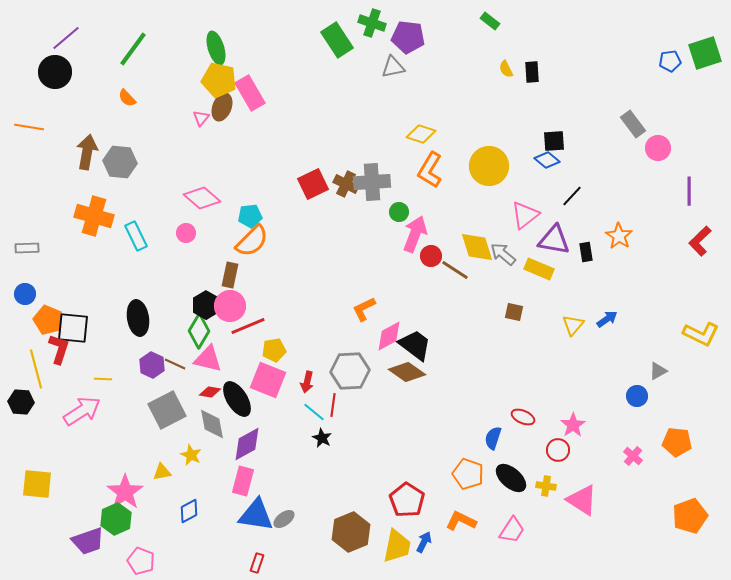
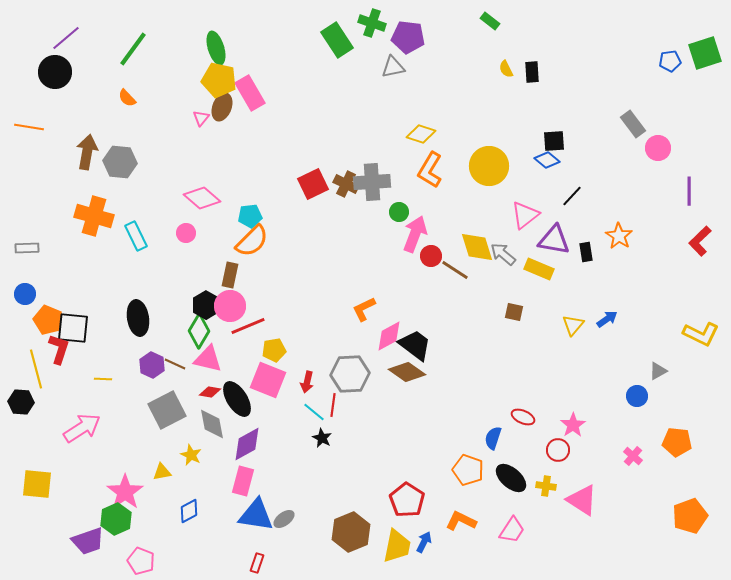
gray hexagon at (350, 371): moved 3 px down
pink arrow at (82, 411): moved 17 px down
orange pentagon at (468, 474): moved 4 px up
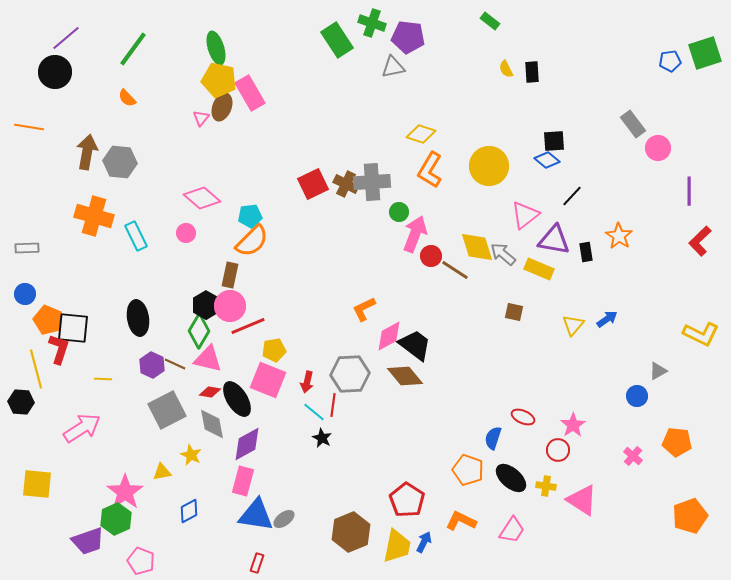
brown diamond at (407, 372): moved 2 px left, 4 px down; rotated 15 degrees clockwise
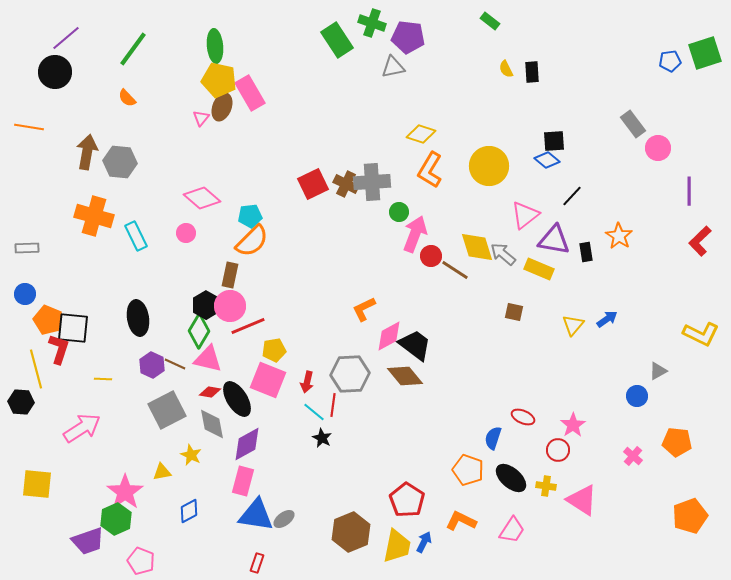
green ellipse at (216, 48): moved 1 px left, 2 px up; rotated 12 degrees clockwise
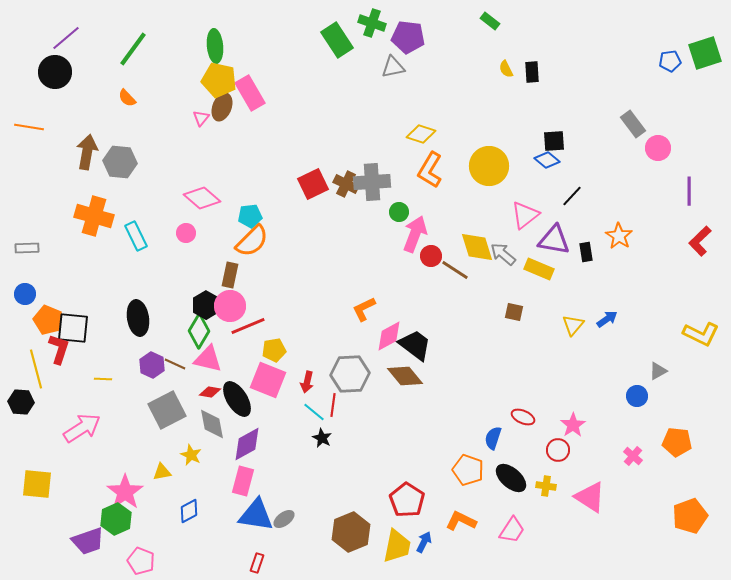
pink triangle at (582, 500): moved 8 px right, 3 px up
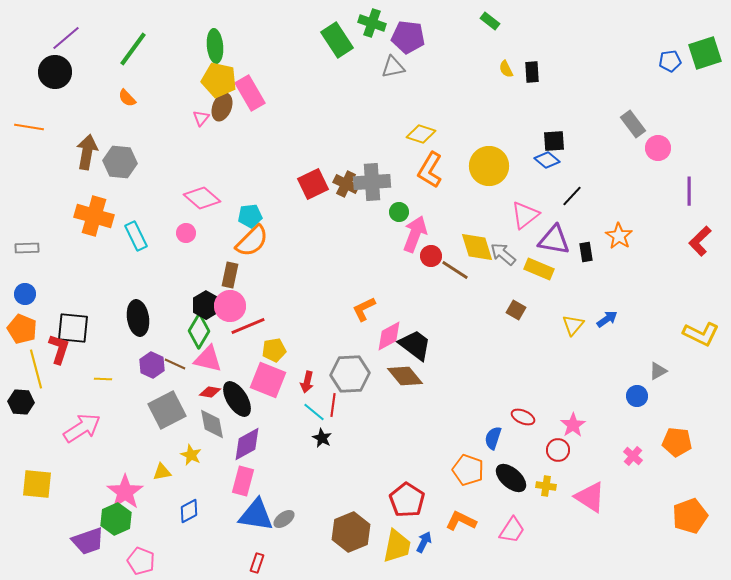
brown square at (514, 312): moved 2 px right, 2 px up; rotated 18 degrees clockwise
orange pentagon at (48, 320): moved 26 px left, 9 px down
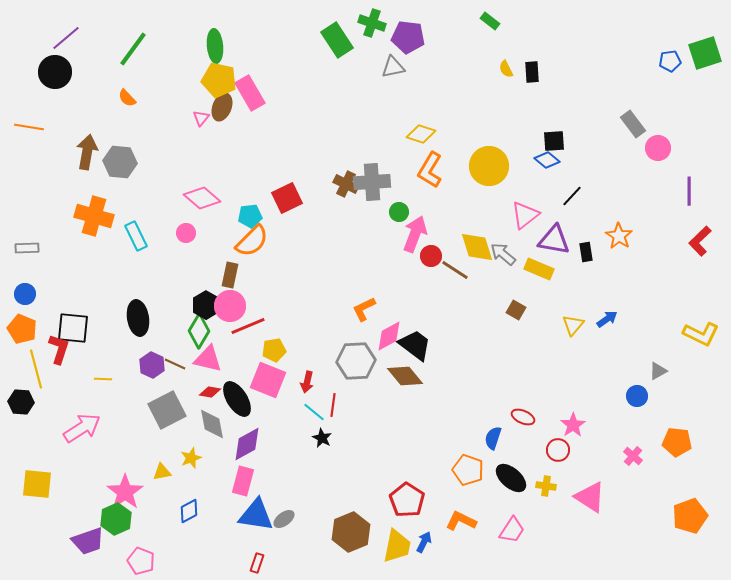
red square at (313, 184): moved 26 px left, 14 px down
gray hexagon at (350, 374): moved 6 px right, 13 px up
yellow star at (191, 455): moved 3 px down; rotated 25 degrees clockwise
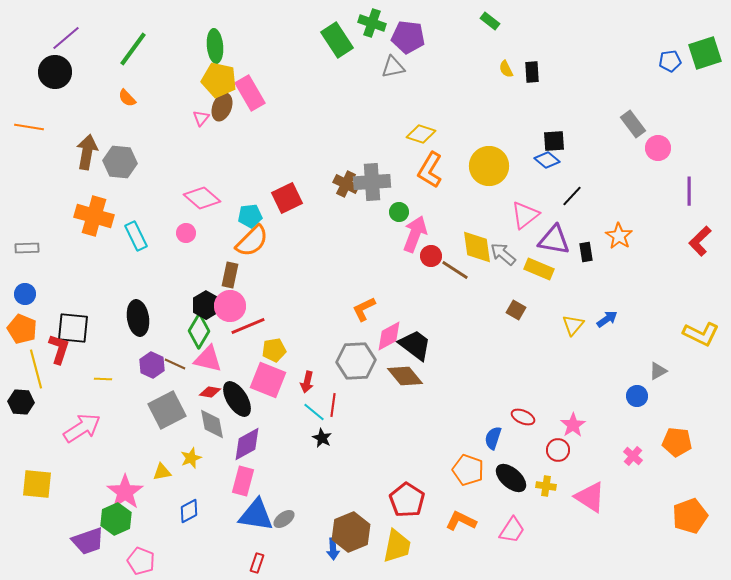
yellow diamond at (477, 247): rotated 9 degrees clockwise
blue arrow at (424, 542): moved 91 px left, 7 px down; rotated 150 degrees clockwise
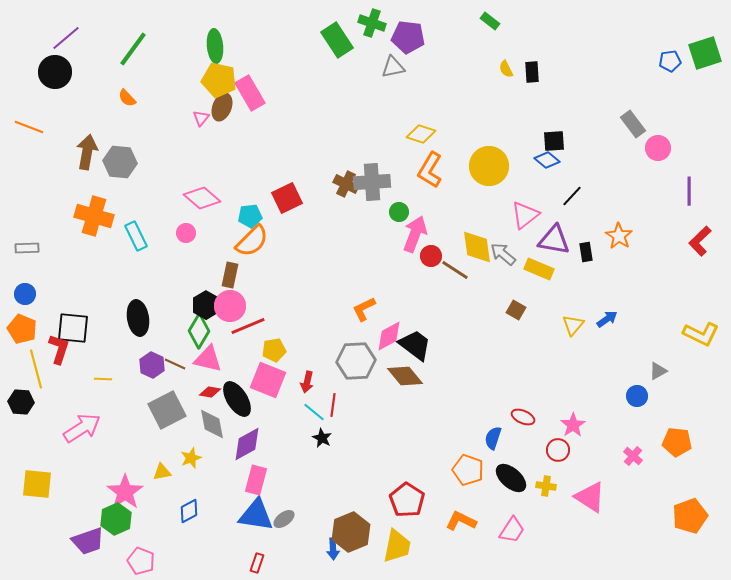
orange line at (29, 127): rotated 12 degrees clockwise
pink rectangle at (243, 481): moved 13 px right, 1 px up
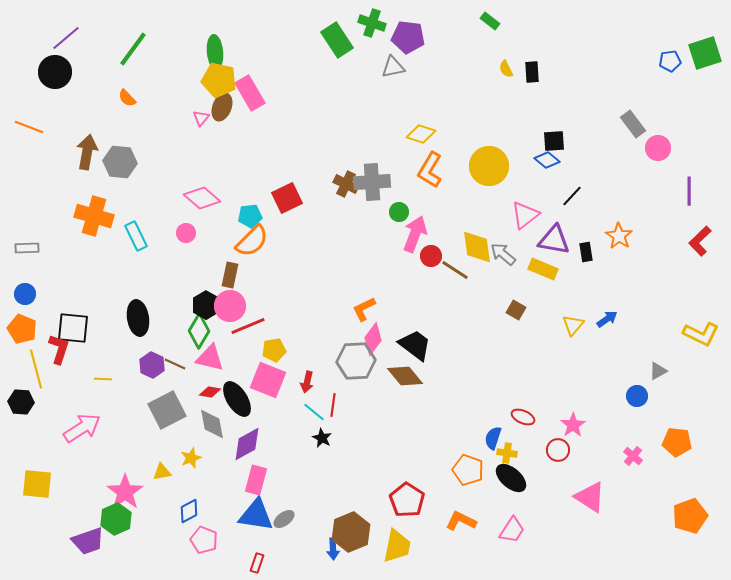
green ellipse at (215, 46): moved 6 px down
yellow rectangle at (539, 269): moved 4 px right
pink diamond at (389, 336): moved 16 px left, 3 px down; rotated 24 degrees counterclockwise
pink triangle at (208, 359): moved 2 px right, 1 px up
yellow cross at (546, 486): moved 39 px left, 33 px up
pink pentagon at (141, 561): moved 63 px right, 21 px up
